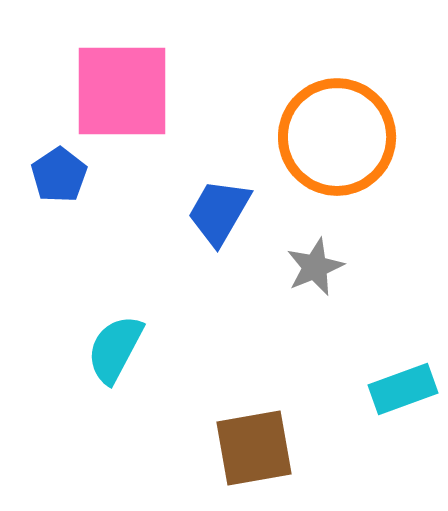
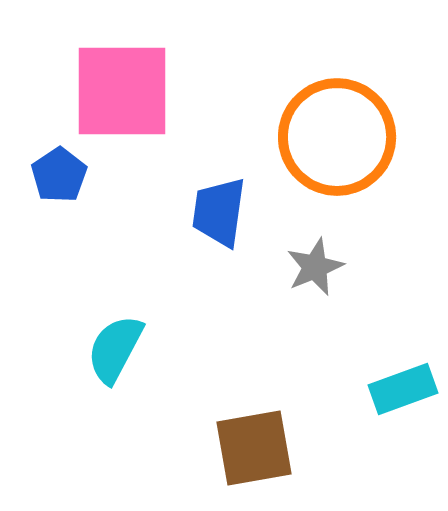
blue trapezoid: rotated 22 degrees counterclockwise
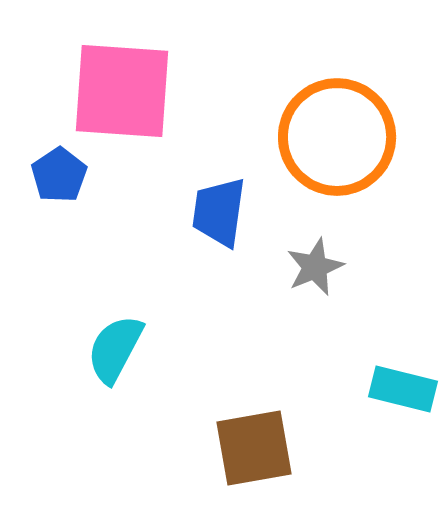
pink square: rotated 4 degrees clockwise
cyan rectangle: rotated 34 degrees clockwise
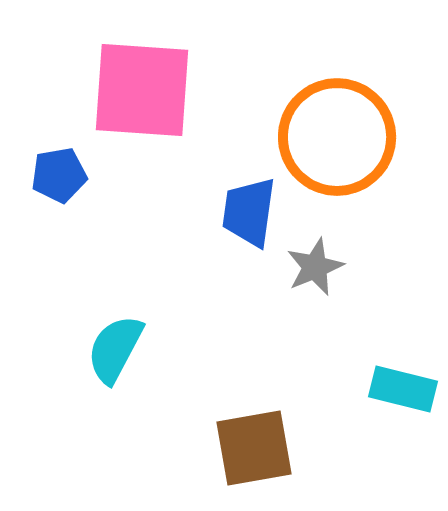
pink square: moved 20 px right, 1 px up
blue pentagon: rotated 24 degrees clockwise
blue trapezoid: moved 30 px right
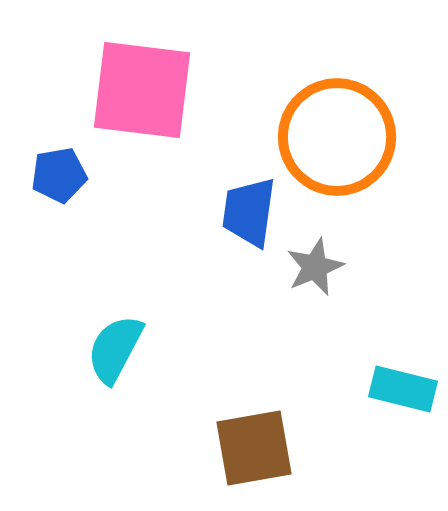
pink square: rotated 3 degrees clockwise
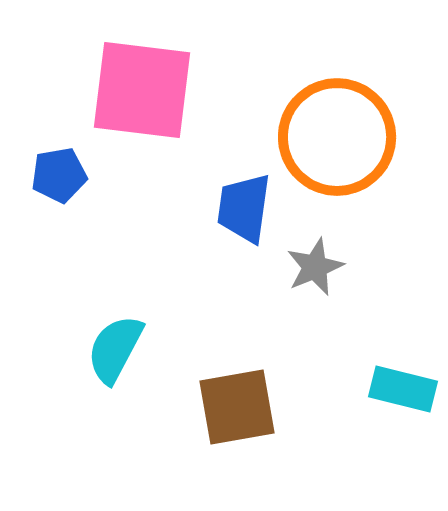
blue trapezoid: moved 5 px left, 4 px up
brown square: moved 17 px left, 41 px up
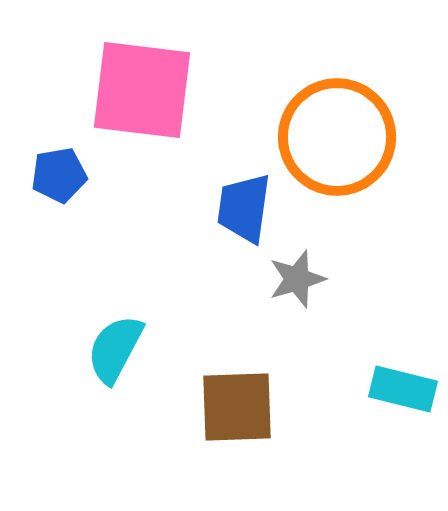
gray star: moved 18 px left, 12 px down; rotated 6 degrees clockwise
brown square: rotated 8 degrees clockwise
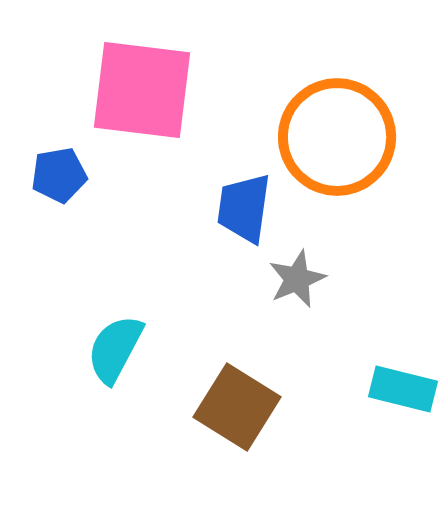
gray star: rotated 6 degrees counterclockwise
brown square: rotated 34 degrees clockwise
